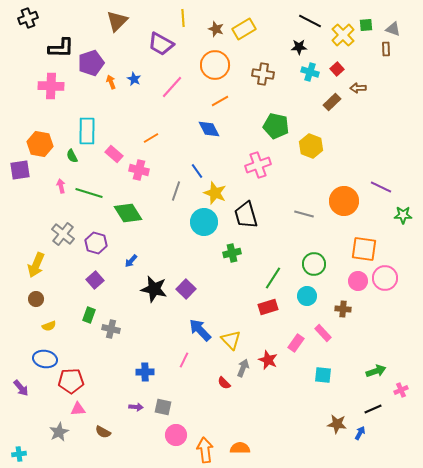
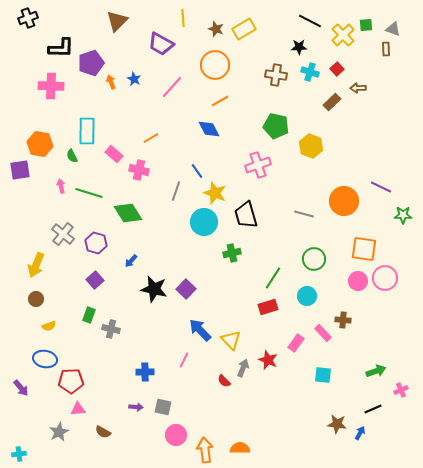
brown cross at (263, 74): moved 13 px right, 1 px down
green circle at (314, 264): moved 5 px up
brown cross at (343, 309): moved 11 px down
red semicircle at (224, 383): moved 2 px up
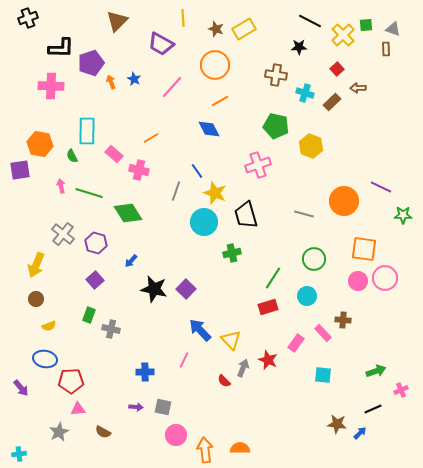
cyan cross at (310, 72): moved 5 px left, 21 px down
blue arrow at (360, 433): rotated 16 degrees clockwise
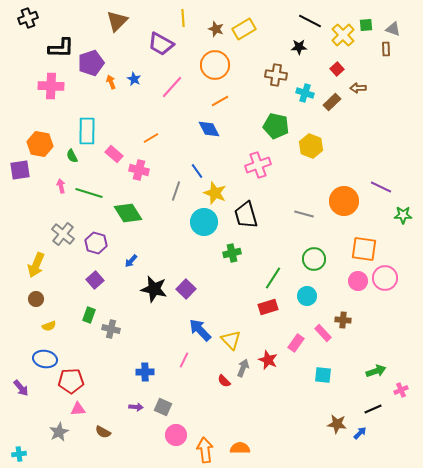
gray square at (163, 407): rotated 12 degrees clockwise
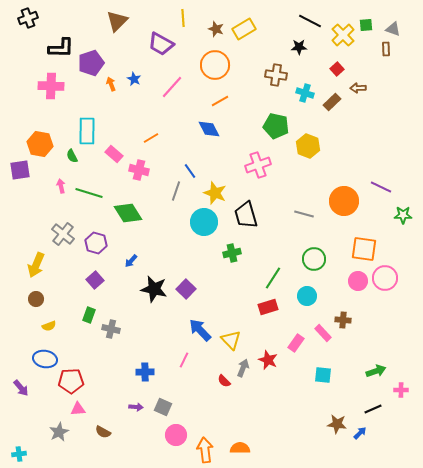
orange arrow at (111, 82): moved 2 px down
yellow hexagon at (311, 146): moved 3 px left
blue line at (197, 171): moved 7 px left
pink cross at (401, 390): rotated 24 degrees clockwise
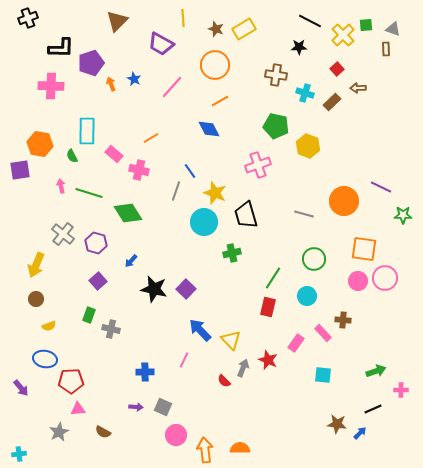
purple square at (95, 280): moved 3 px right, 1 px down
red rectangle at (268, 307): rotated 60 degrees counterclockwise
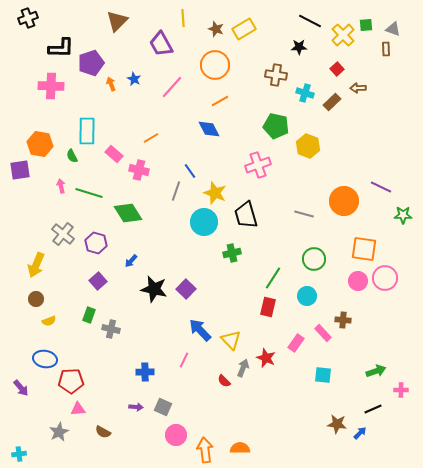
purple trapezoid at (161, 44): rotated 32 degrees clockwise
yellow semicircle at (49, 326): moved 5 px up
red star at (268, 360): moved 2 px left, 2 px up
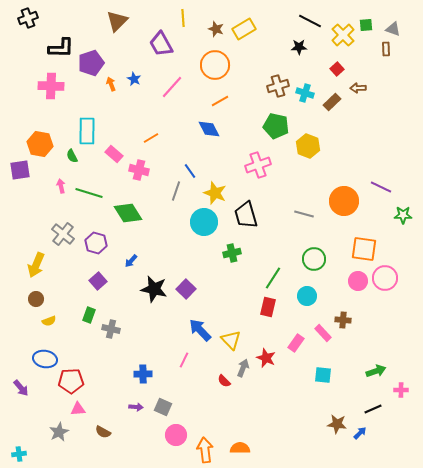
brown cross at (276, 75): moved 2 px right, 11 px down; rotated 25 degrees counterclockwise
blue cross at (145, 372): moved 2 px left, 2 px down
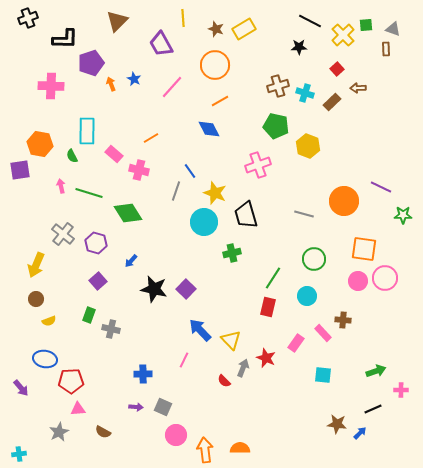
black L-shape at (61, 48): moved 4 px right, 9 px up
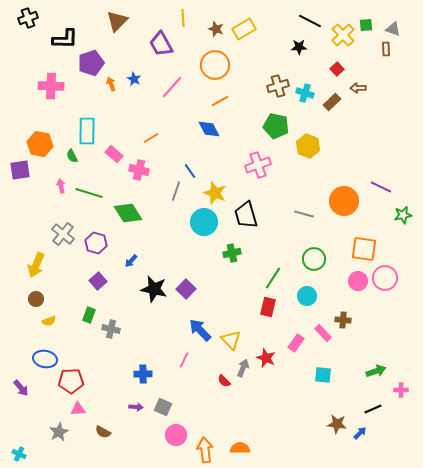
green star at (403, 215): rotated 12 degrees counterclockwise
cyan cross at (19, 454): rotated 32 degrees clockwise
